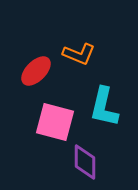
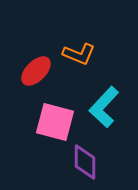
cyan L-shape: rotated 30 degrees clockwise
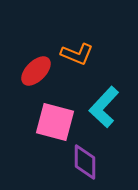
orange L-shape: moved 2 px left
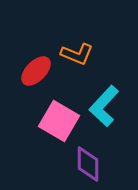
cyan L-shape: moved 1 px up
pink square: moved 4 px right, 1 px up; rotated 15 degrees clockwise
purple diamond: moved 3 px right, 2 px down
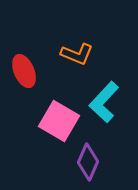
red ellipse: moved 12 px left; rotated 68 degrees counterclockwise
cyan L-shape: moved 4 px up
purple diamond: moved 2 px up; rotated 24 degrees clockwise
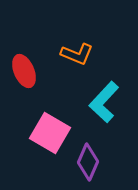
pink square: moved 9 px left, 12 px down
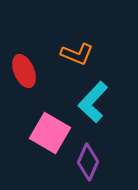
cyan L-shape: moved 11 px left
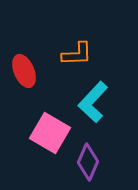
orange L-shape: rotated 24 degrees counterclockwise
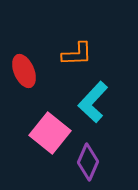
pink square: rotated 9 degrees clockwise
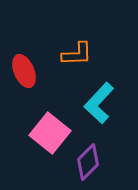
cyan L-shape: moved 6 px right, 1 px down
purple diamond: rotated 21 degrees clockwise
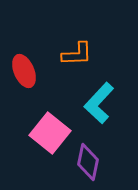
purple diamond: rotated 33 degrees counterclockwise
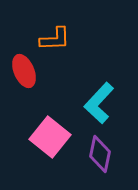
orange L-shape: moved 22 px left, 15 px up
pink square: moved 4 px down
purple diamond: moved 12 px right, 8 px up
